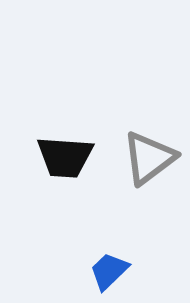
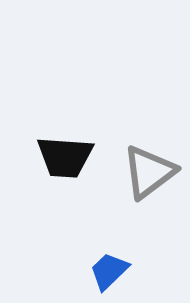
gray triangle: moved 14 px down
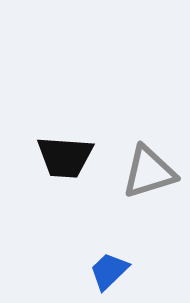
gray triangle: rotated 20 degrees clockwise
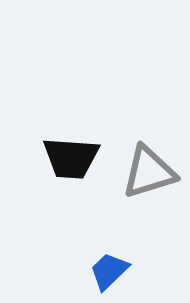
black trapezoid: moved 6 px right, 1 px down
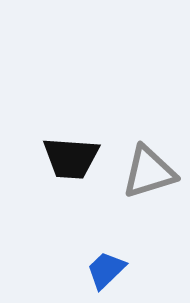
blue trapezoid: moved 3 px left, 1 px up
